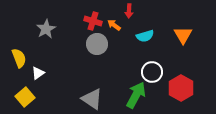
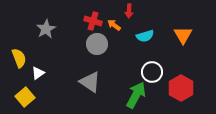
gray triangle: moved 2 px left, 17 px up
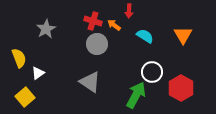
cyan semicircle: rotated 132 degrees counterclockwise
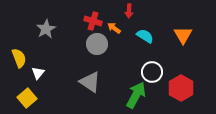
orange arrow: moved 3 px down
white triangle: rotated 16 degrees counterclockwise
yellow square: moved 2 px right, 1 px down
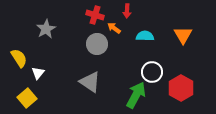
red arrow: moved 2 px left
red cross: moved 2 px right, 6 px up
cyan semicircle: rotated 30 degrees counterclockwise
yellow semicircle: rotated 12 degrees counterclockwise
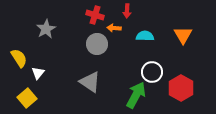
orange arrow: rotated 32 degrees counterclockwise
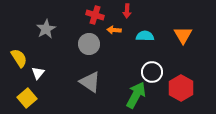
orange arrow: moved 2 px down
gray circle: moved 8 px left
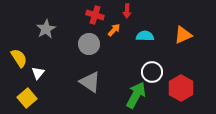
orange arrow: rotated 128 degrees clockwise
orange triangle: rotated 36 degrees clockwise
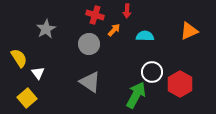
orange triangle: moved 6 px right, 4 px up
white triangle: rotated 16 degrees counterclockwise
red hexagon: moved 1 px left, 4 px up
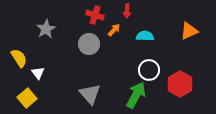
white circle: moved 3 px left, 2 px up
gray triangle: moved 12 px down; rotated 15 degrees clockwise
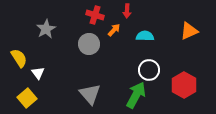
red hexagon: moved 4 px right, 1 px down
